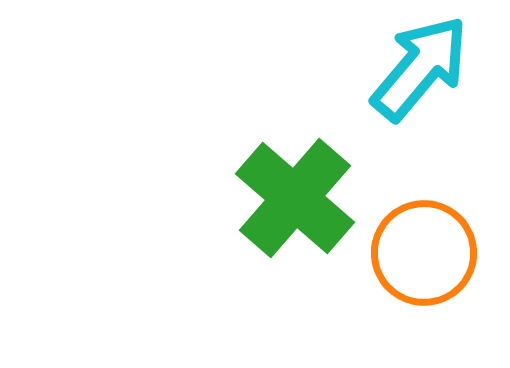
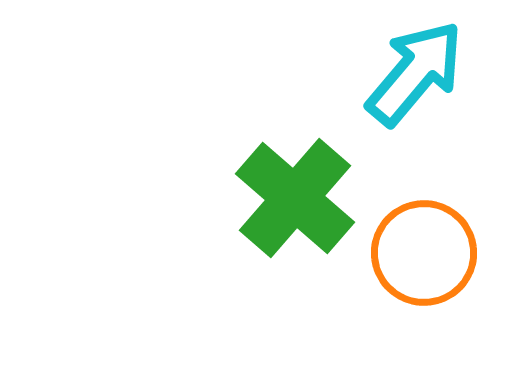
cyan arrow: moved 5 px left, 5 px down
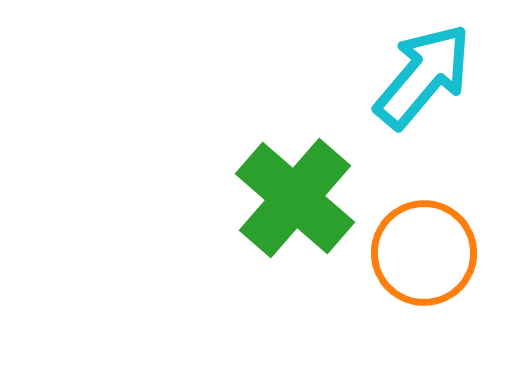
cyan arrow: moved 8 px right, 3 px down
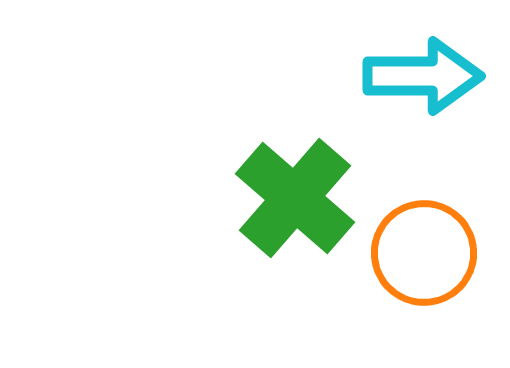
cyan arrow: rotated 50 degrees clockwise
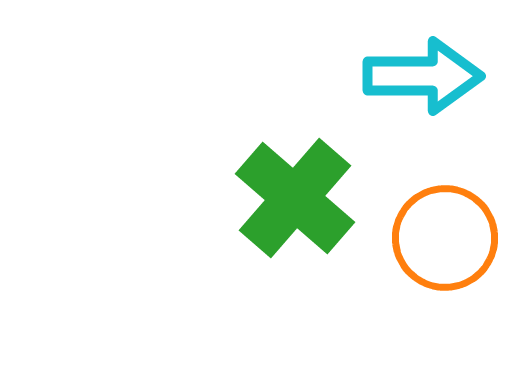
orange circle: moved 21 px right, 15 px up
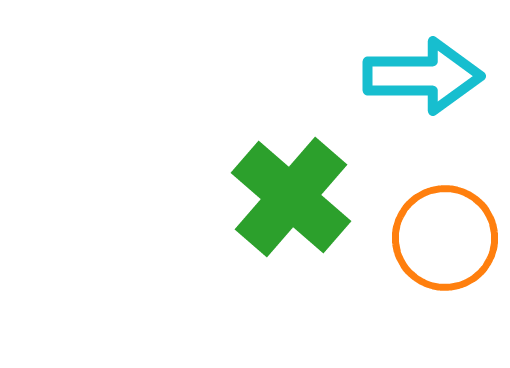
green cross: moved 4 px left, 1 px up
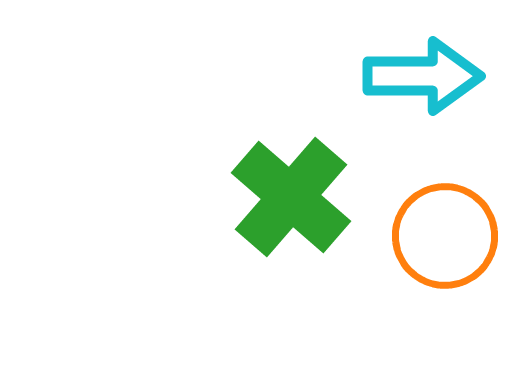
orange circle: moved 2 px up
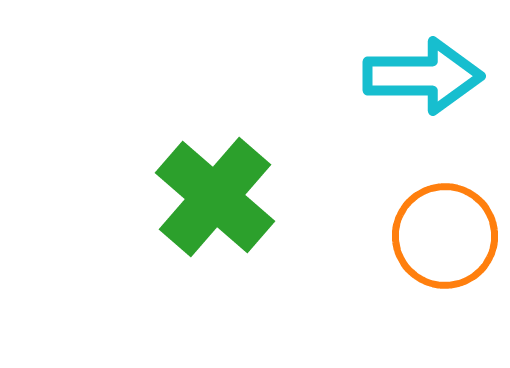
green cross: moved 76 px left
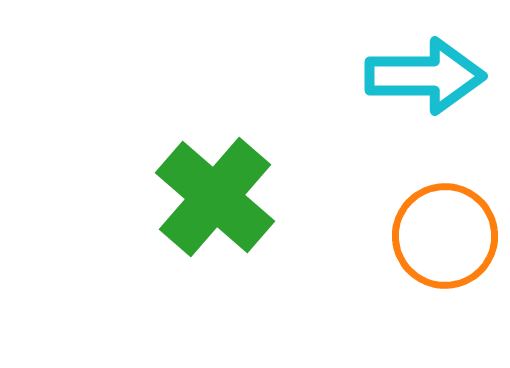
cyan arrow: moved 2 px right
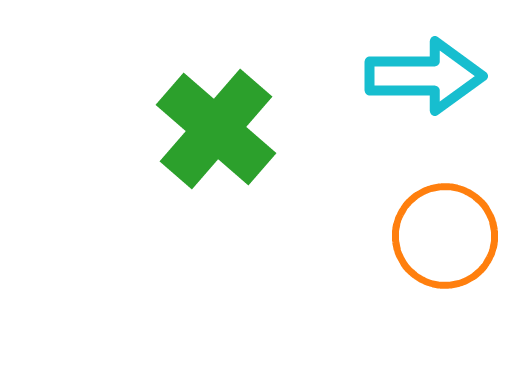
green cross: moved 1 px right, 68 px up
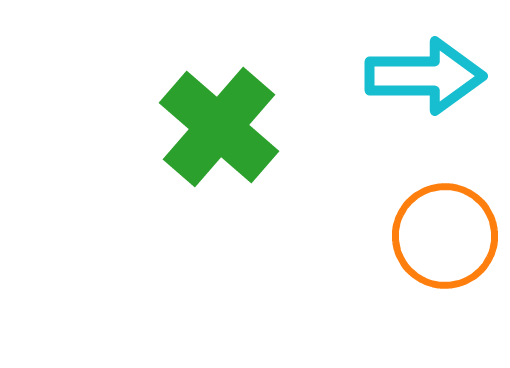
green cross: moved 3 px right, 2 px up
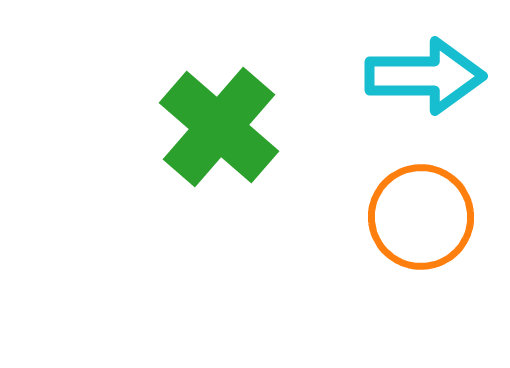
orange circle: moved 24 px left, 19 px up
